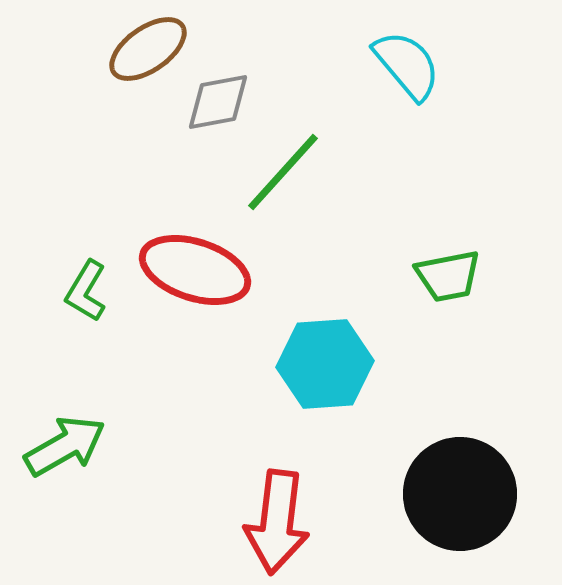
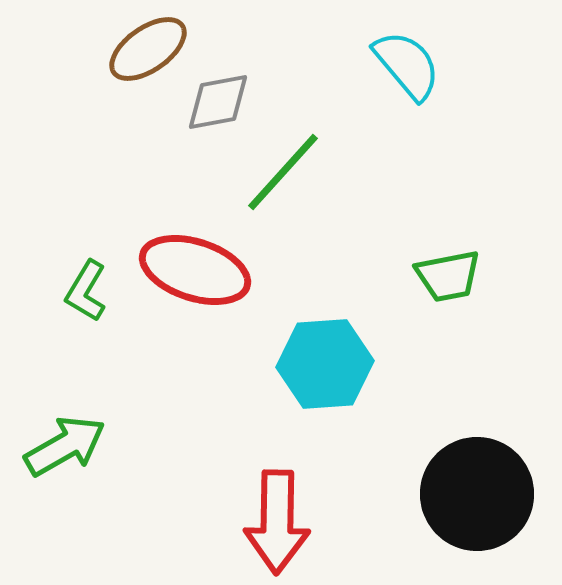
black circle: moved 17 px right
red arrow: rotated 6 degrees counterclockwise
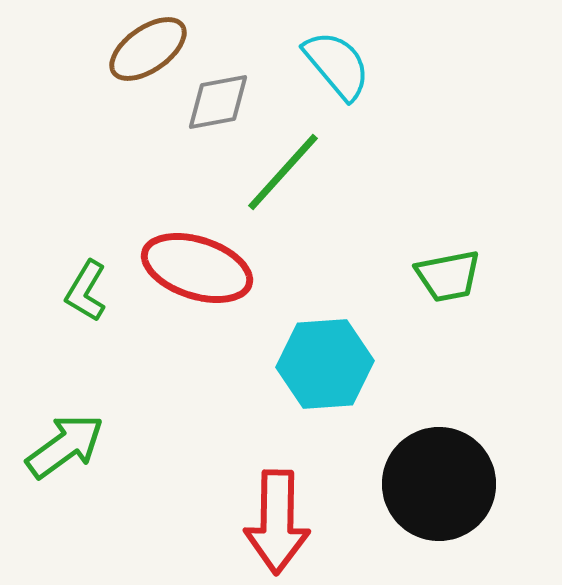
cyan semicircle: moved 70 px left
red ellipse: moved 2 px right, 2 px up
green arrow: rotated 6 degrees counterclockwise
black circle: moved 38 px left, 10 px up
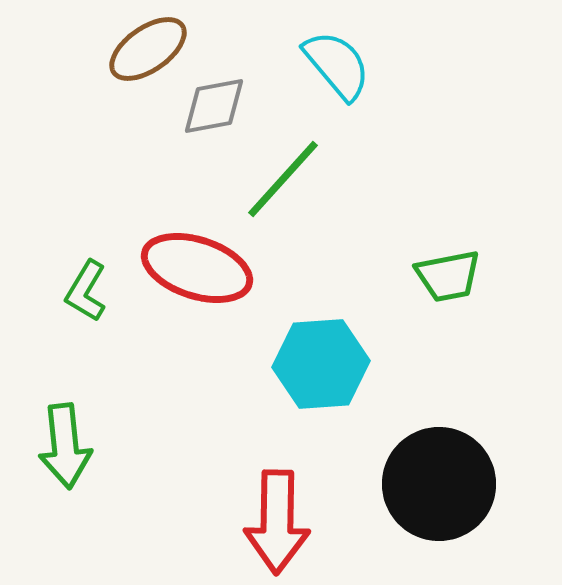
gray diamond: moved 4 px left, 4 px down
green line: moved 7 px down
cyan hexagon: moved 4 px left
green arrow: rotated 120 degrees clockwise
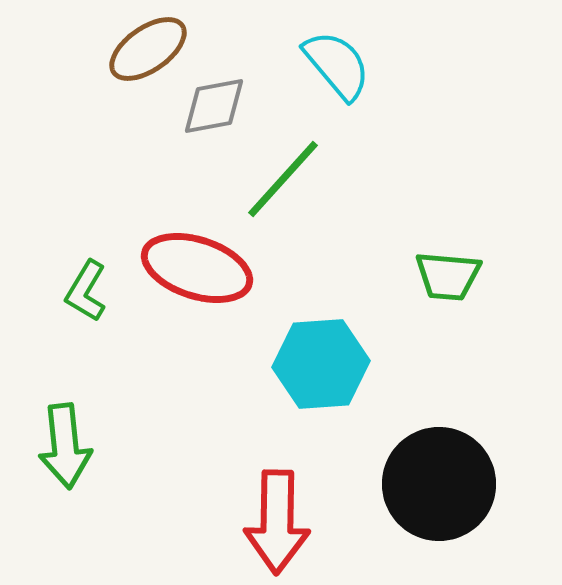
green trapezoid: rotated 16 degrees clockwise
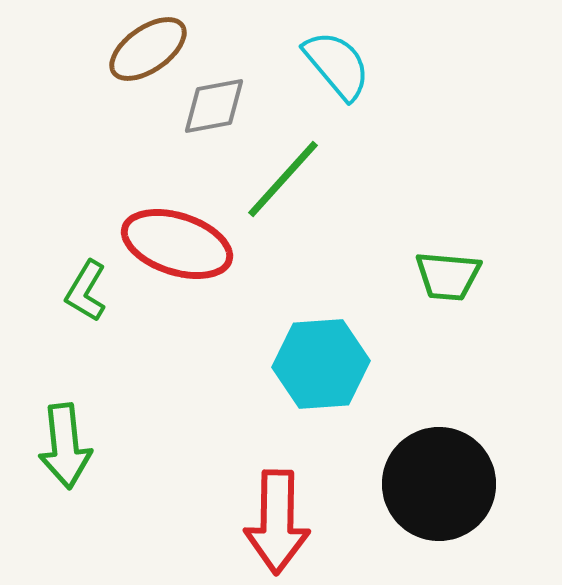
red ellipse: moved 20 px left, 24 px up
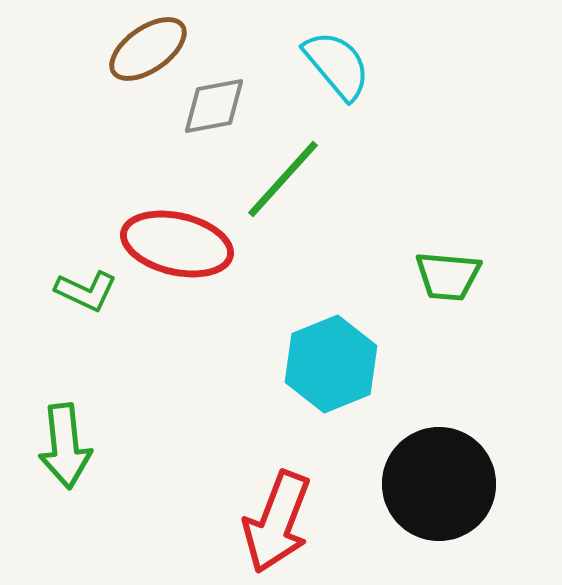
red ellipse: rotated 5 degrees counterclockwise
green L-shape: rotated 96 degrees counterclockwise
cyan hexagon: moved 10 px right; rotated 18 degrees counterclockwise
red arrow: rotated 20 degrees clockwise
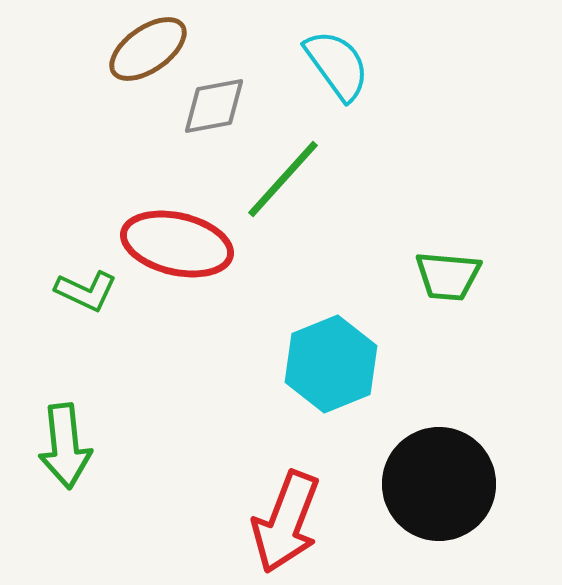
cyan semicircle: rotated 4 degrees clockwise
red arrow: moved 9 px right
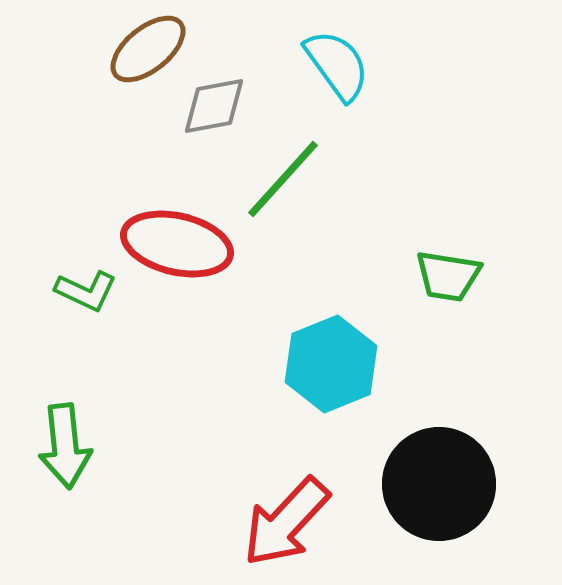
brown ellipse: rotated 4 degrees counterclockwise
green trapezoid: rotated 4 degrees clockwise
red arrow: rotated 22 degrees clockwise
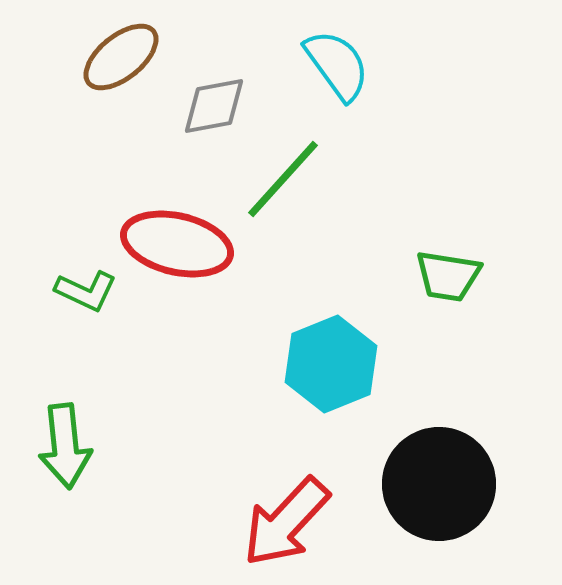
brown ellipse: moved 27 px left, 8 px down
